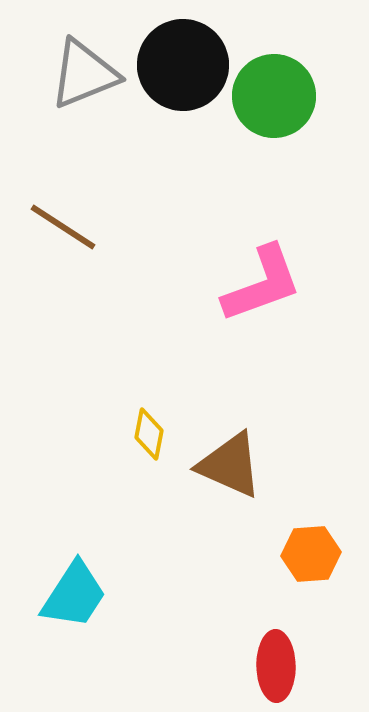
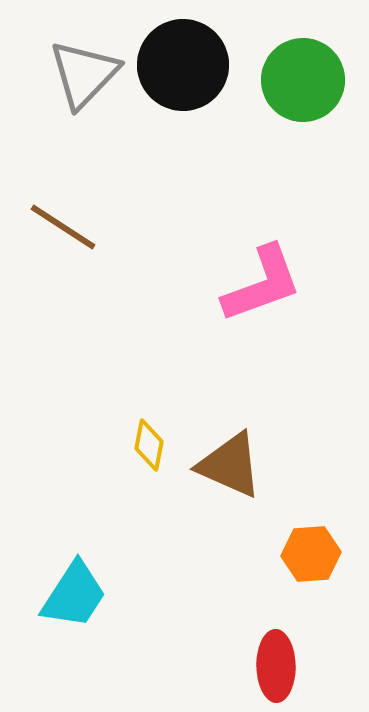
gray triangle: rotated 24 degrees counterclockwise
green circle: moved 29 px right, 16 px up
yellow diamond: moved 11 px down
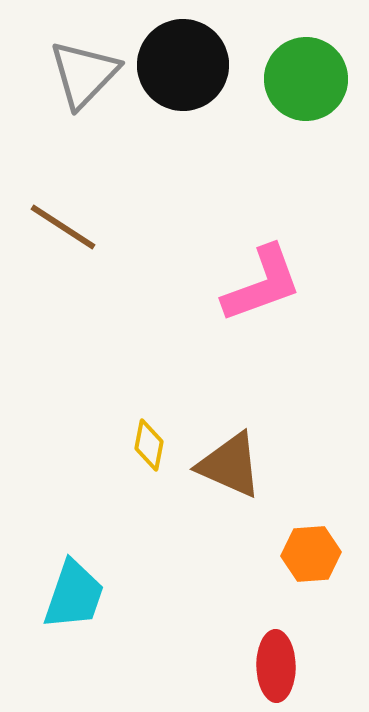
green circle: moved 3 px right, 1 px up
cyan trapezoid: rotated 14 degrees counterclockwise
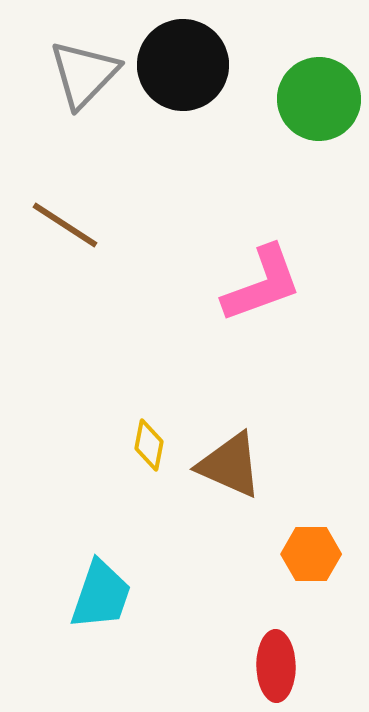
green circle: moved 13 px right, 20 px down
brown line: moved 2 px right, 2 px up
orange hexagon: rotated 4 degrees clockwise
cyan trapezoid: moved 27 px right
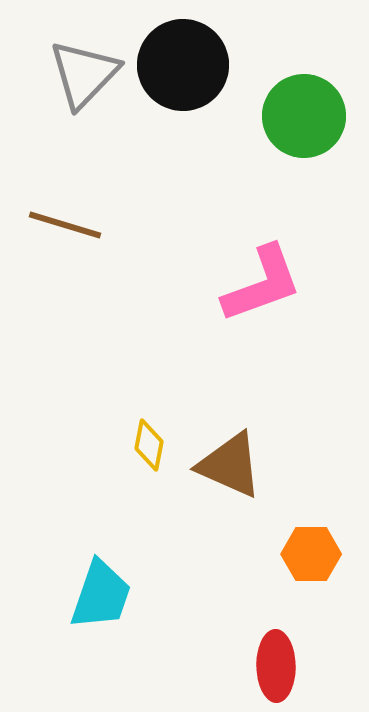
green circle: moved 15 px left, 17 px down
brown line: rotated 16 degrees counterclockwise
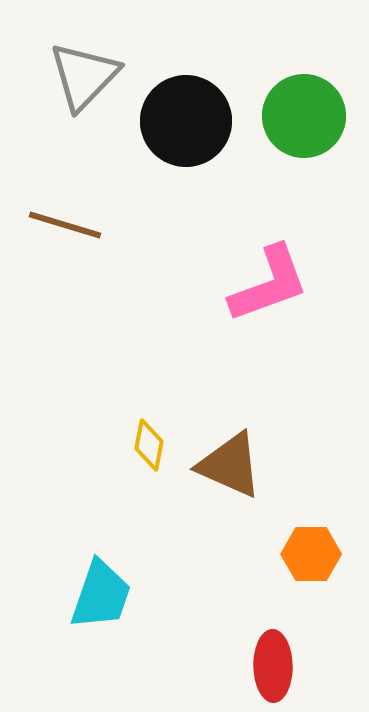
black circle: moved 3 px right, 56 px down
gray triangle: moved 2 px down
pink L-shape: moved 7 px right
red ellipse: moved 3 px left
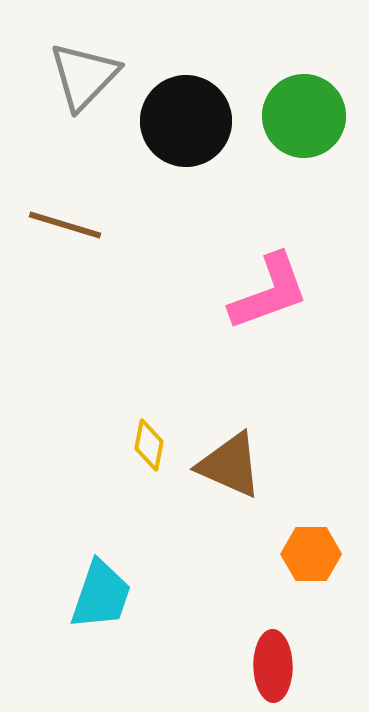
pink L-shape: moved 8 px down
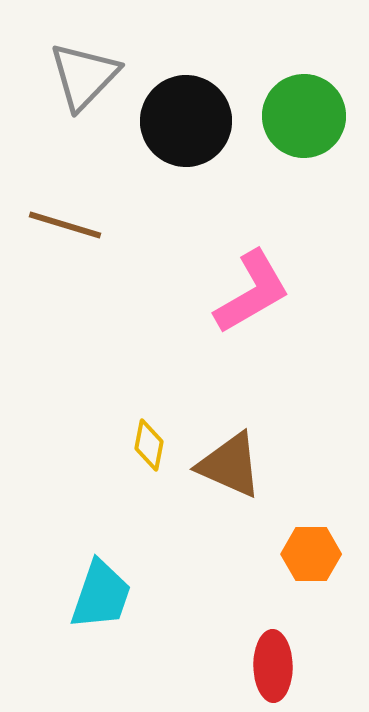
pink L-shape: moved 17 px left; rotated 10 degrees counterclockwise
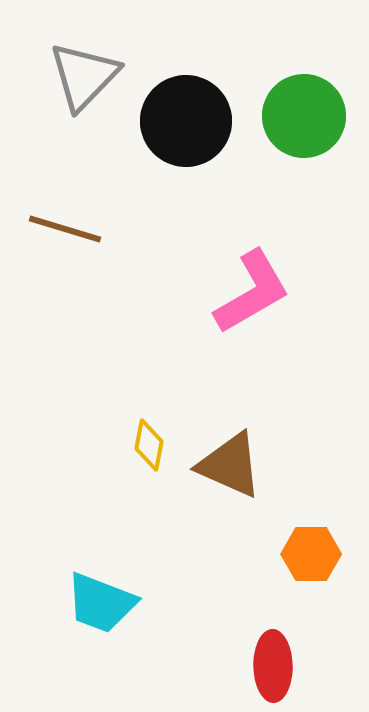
brown line: moved 4 px down
cyan trapezoid: moved 8 px down; rotated 92 degrees clockwise
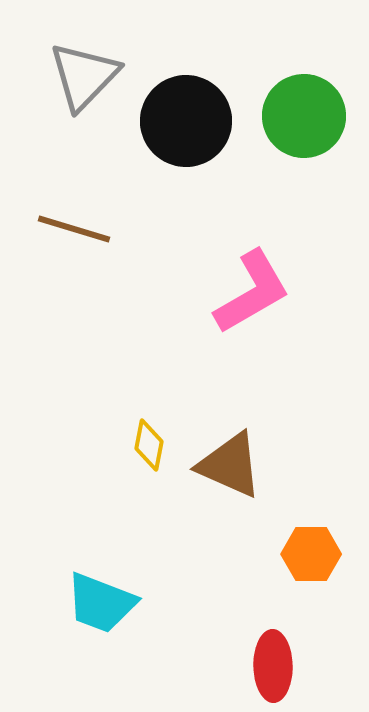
brown line: moved 9 px right
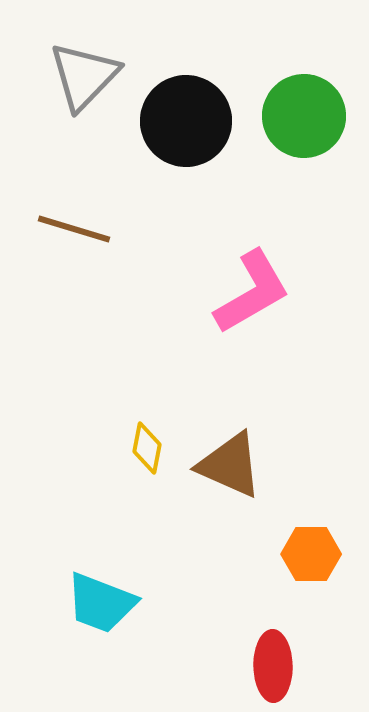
yellow diamond: moved 2 px left, 3 px down
